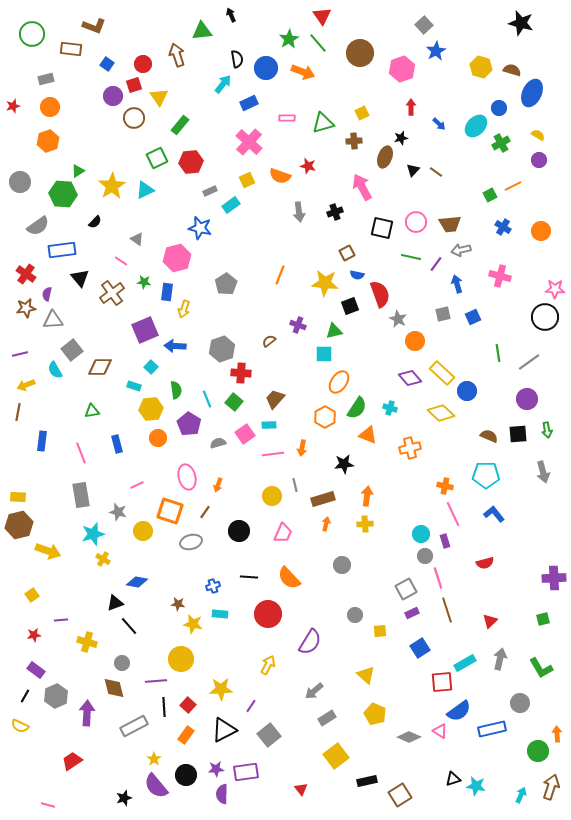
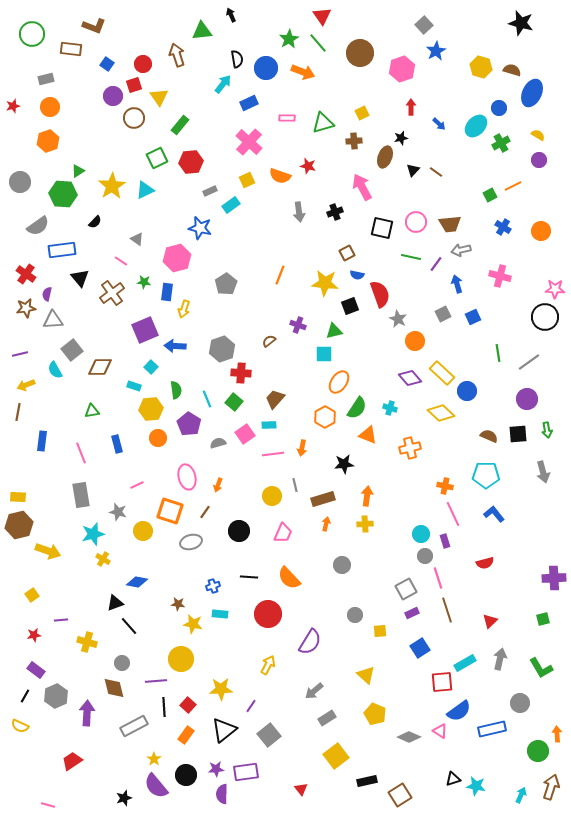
gray square at (443, 314): rotated 14 degrees counterclockwise
black triangle at (224, 730): rotated 12 degrees counterclockwise
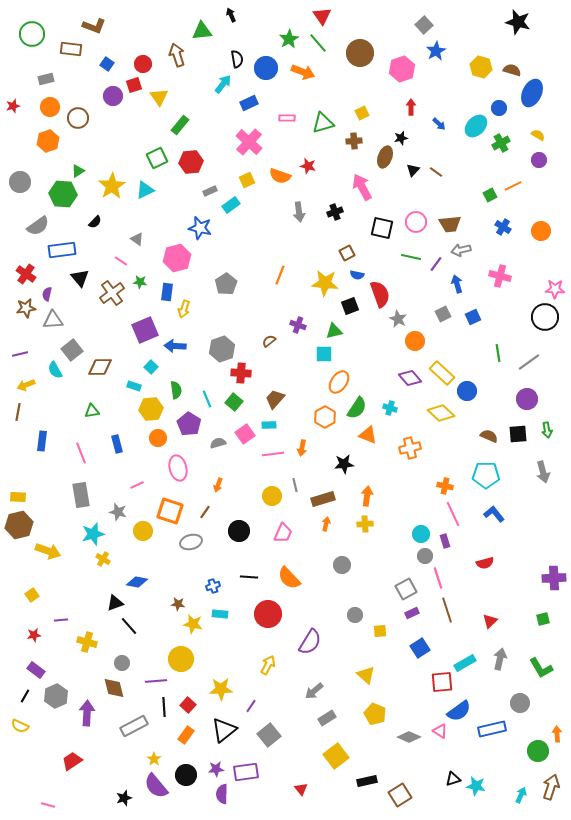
black star at (521, 23): moved 3 px left, 1 px up
brown circle at (134, 118): moved 56 px left
green star at (144, 282): moved 4 px left
pink ellipse at (187, 477): moved 9 px left, 9 px up
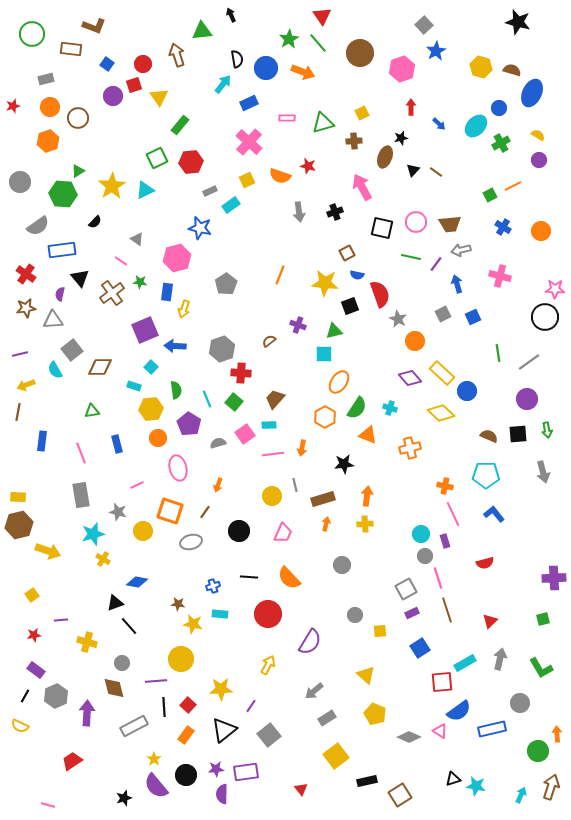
purple semicircle at (47, 294): moved 13 px right
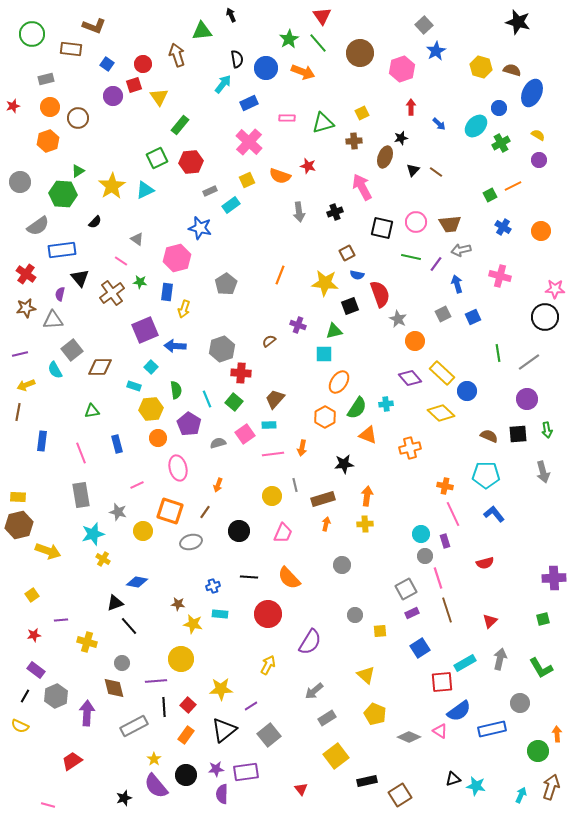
cyan cross at (390, 408): moved 4 px left, 4 px up; rotated 24 degrees counterclockwise
purple line at (251, 706): rotated 24 degrees clockwise
